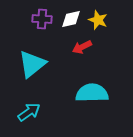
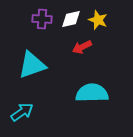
cyan triangle: moved 1 px down; rotated 20 degrees clockwise
cyan arrow: moved 7 px left
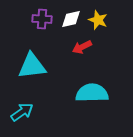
cyan triangle: moved 1 px down; rotated 12 degrees clockwise
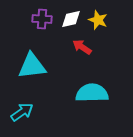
red arrow: rotated 60 degrees clockwise
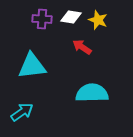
white diamond: moved 2 px up; rotated 20 degrees clockwise
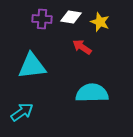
yellow star: moved 2 px right, 2 px down
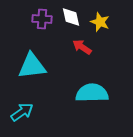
white diamond: rotated 70 degrees clockwise
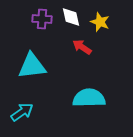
cyan semicircle: moved 3 px left, 5 px down
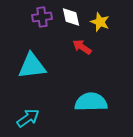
purple cross: moved 2 px up; rotated 12 degrees counterclockwise
cyan semicircle: moved 2 px right, 4 px down
cyan arrow: moved 6 px right, 6 px down
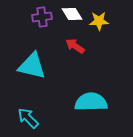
white diamond: moved 1 px right, 3 px up; rotated 20 degrees counterclockwise
yellow star: moved 1 px left, 1 px up; rotated 24 degrees counterclockwise
red arrow: moved 7 px left, 1 px up
cyan triangle: rotated 20 degrees clockwise
cyan arrow: rotated 100 degrees counterclockwise
